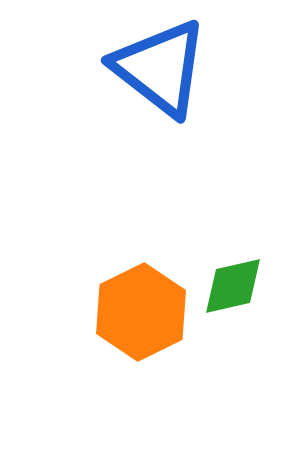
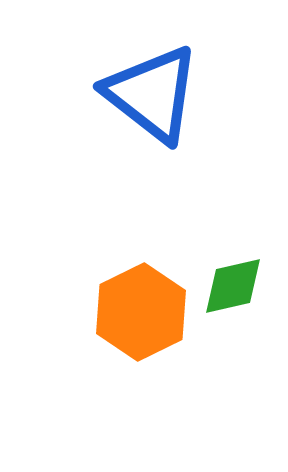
blue triangle: moved 8 px left, 26 px down
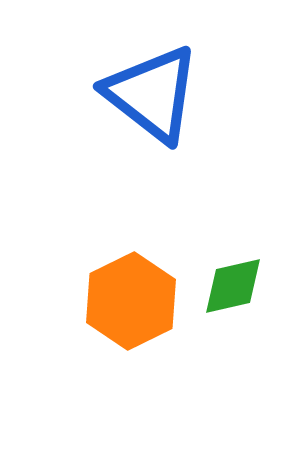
orange hexagon: moved 10 px left, 11 px up
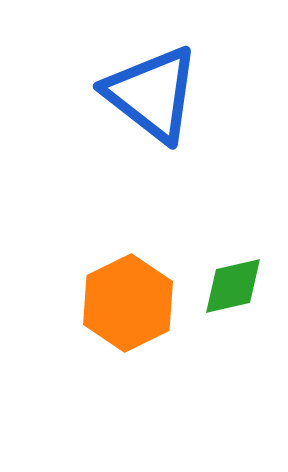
orange hexagon: moved 3 px left, 2 px down
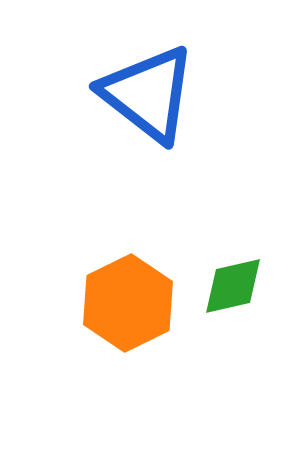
blue triangle: moved 4 px left
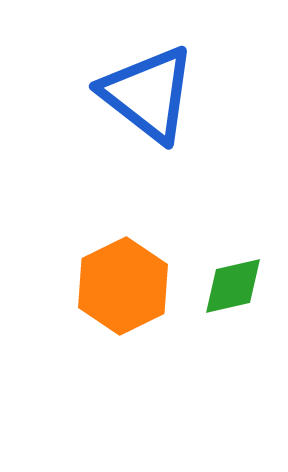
orange hexagon: moved 5 px left, 17 px up
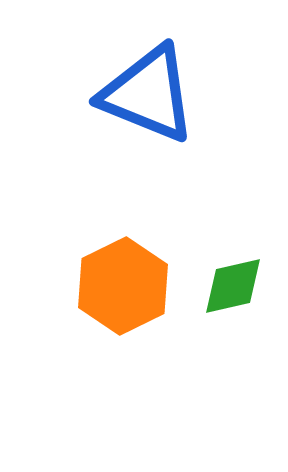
blue triangle: rotated 16 degrees counterclockwise
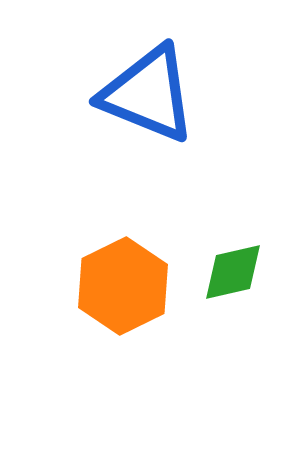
green diamond: moved 14 px up
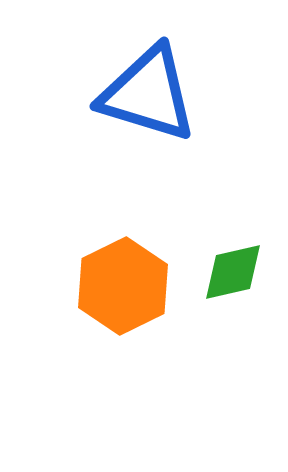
blue triangle: rotated 5 degrees counterclockwise
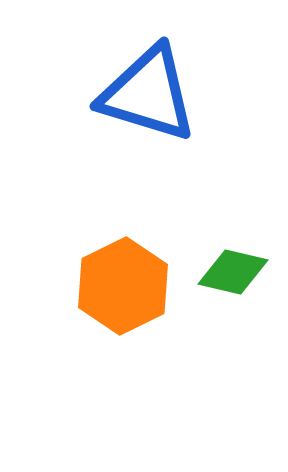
green diamond: rotated 26 degrees clockwise
